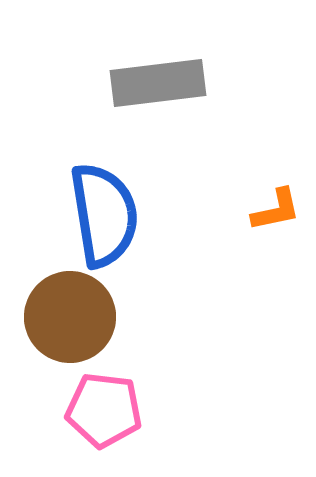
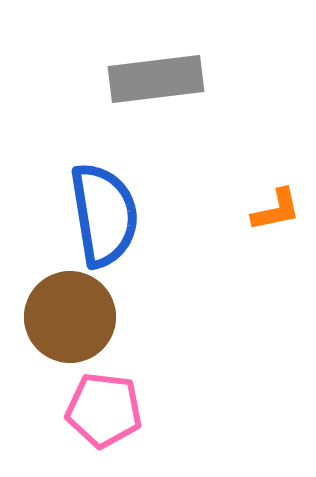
gray rectangle: moved 2 px left, 4 px up
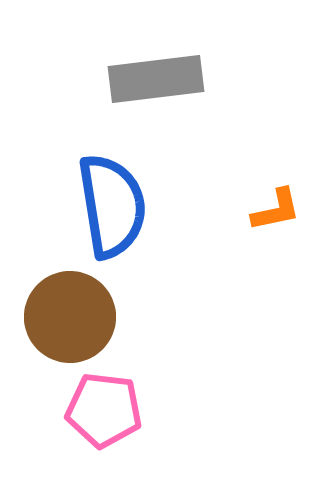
blue semicircle: moved 8 px right, 9 px up
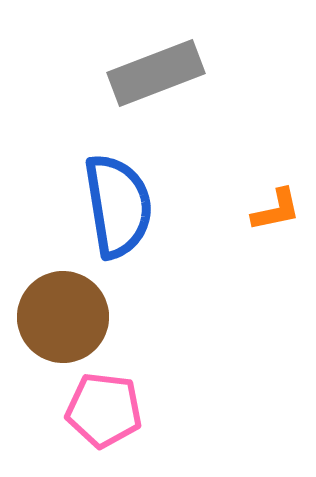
gray rectangle: moved 6 px up; rotated 14 degrees counterclockwise
blue semicircle: moved 6 px right
brown circle: moved 7 px left
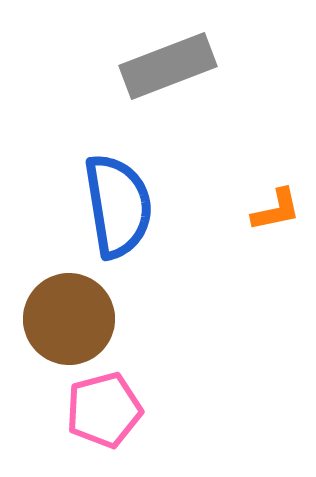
gray rectangle: moved 12 px right, 7 px up
brown circle: moved 6 px right, 2 px down
pink pentagon: rotated 22 degrees counterclockwise
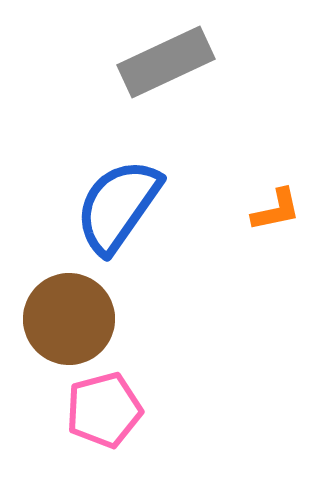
gray rectangle: moved 2 px left, 4 px up; rotated 4 degrees counterclockwise
blue semicircle: rotated 136 degrees counterclockwise
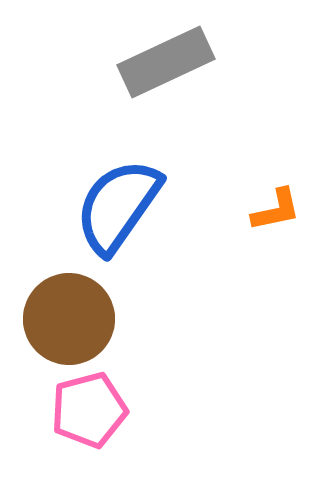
pink pentagon: moved 15 px left
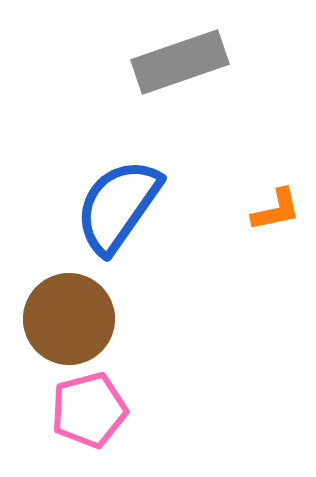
gray rectangle: moved 14 px right; rotated 6 degrees clockwise
